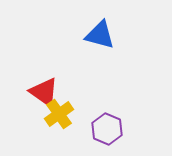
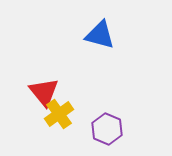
red triangle: rotated 16 degrees clockwise
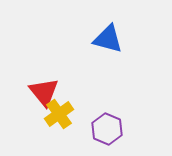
blue triangle: moved 8 px right, 4 px down
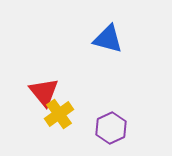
purple hexagon: moved 4 px right, 1 px up; rotated 12 degrees clockwise
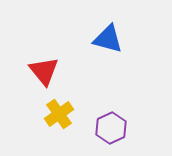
red triangle: moved 21 px up
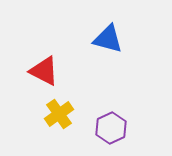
red triangle: rotated 24 degrees counterclockwise
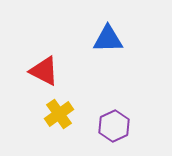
blue triangle: rotated 16 degrees counterclockwise
purple hexagon: moved 3 px right, 2 px up
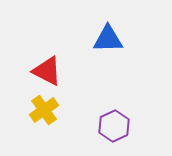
red triangle: moved 3 px right
yellow cross: moved 15 px left, 4 px up
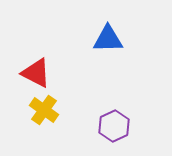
red triangle: moved 11 px left, 2 px down
yellow cross: rotated 20 degrees counterclockwise
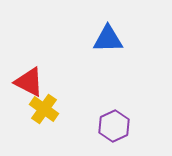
red triangle: moved 7 px left, 9 px down
yellow cross: moved 1 px up
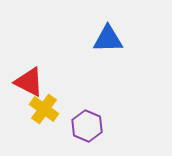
purple hexagon: moved 27 px left; rotated 12 degrees counterclockwise
